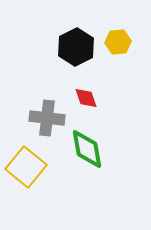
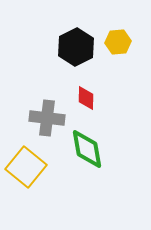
red diamond: rotated 20 degrees clockwise
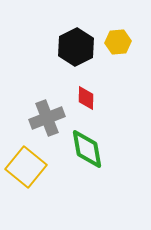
gray cross: rotated 28 degrees counterclockwise
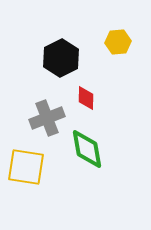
black hexagon: moved 15 px left, 11 px down
yellow square: rotated 30 degrees counterclockwise
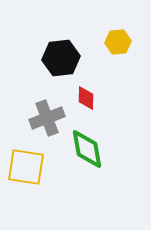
black hexagon: rotated 21 degrees clockwise
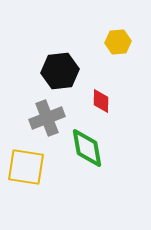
black hexagon: moved 1 px left, 13 px down
red diamond: moved 15 px right, 3 px down
green diamond: moved 1 px up
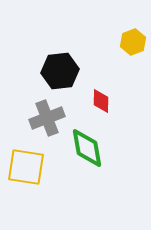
yellow hexagon: moved 15 px right; rotated 15 degrees counterclockwise
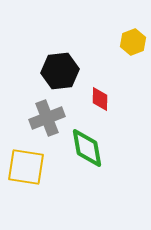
red diamond: moved 1 px left, 2 px up
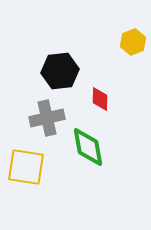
gray cross: rotated 8 degrees clockwise
green diamond: moved 1 px right, 1 px up
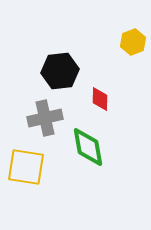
gray cross: moved 2 px left
